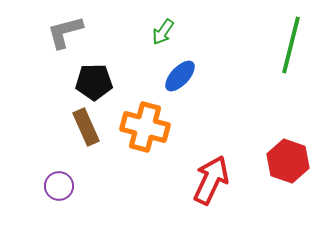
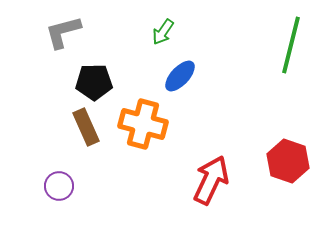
gray L-shape: moved 2 px left
orange cross: moved 2 px left, 3 px up
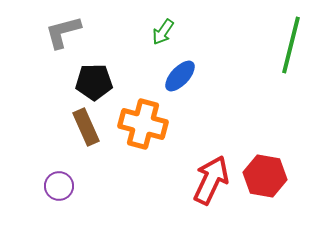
red hexagon: moved 23 px left, 15 px down; rotated 9 degrees counterclockwise
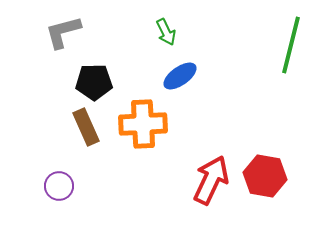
green arrow: moved 3 px right; rotated 60 degrees counterclockwise
blue ellipse: rotated 12 degrees clockwise
orange cross: rotated 18 degrees counterclockwise
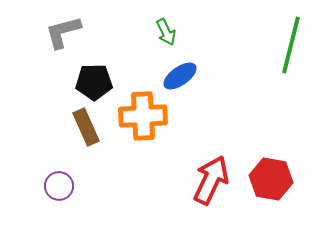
orange cross: moved 8 px up
red hexagon: moved 6 px right, 3 px down
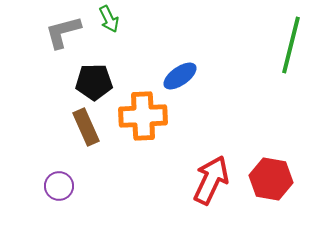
green arrow: moved 57 px left, 13 px up
